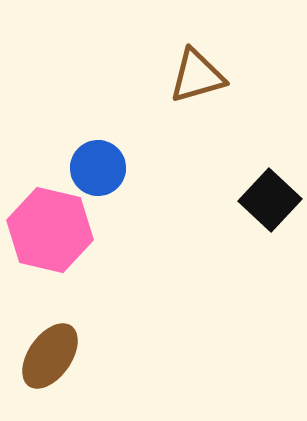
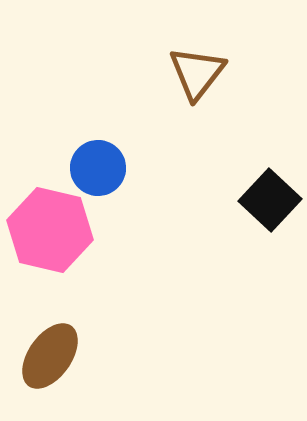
brown triangle: moved 3 px up; rotated 36 degrees counterclockwise
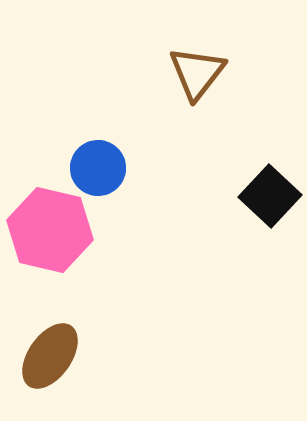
black square: moved 4 px up
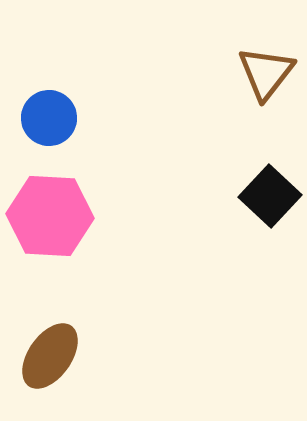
brown triangle: moved 69 px right
blue circle: moved 49 px left, 50 px up
pink hexagon: moved 14 px up; rotated 10 degrees counterclockwise
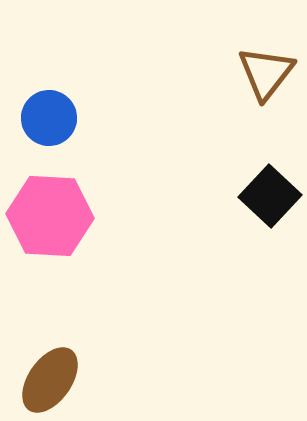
brown ellipse: moved 24 px down
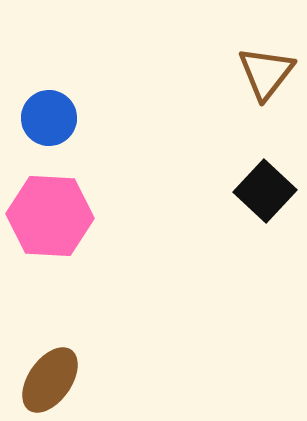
black square: moved 5 px left, 5 px up
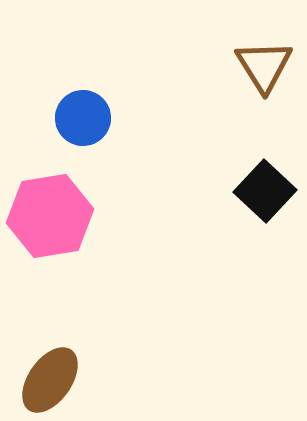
brown triangle: moved 2 px left, 7 px up; rotated 10 degrees counterclockwise
blue circle: moved 34 px right
pink hexagon: rotated 12 degrees counterclockwise
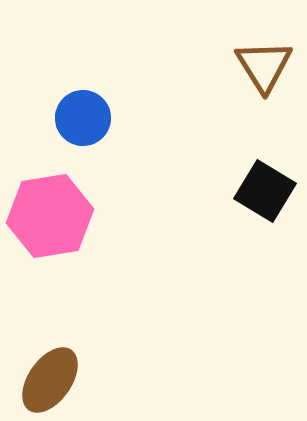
black square: rotated 12 degrees counterclockwise
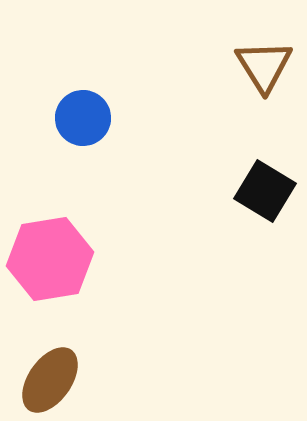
pink hexagon: moved 43 px down
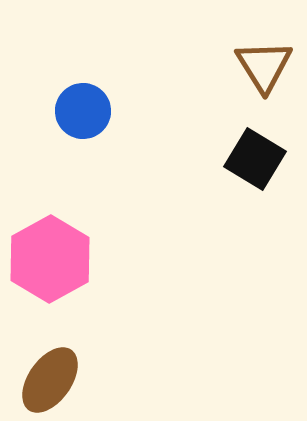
blue circle: moved 7 px up
black square: moved 10 px left, 32 px up
pink hexagon: rotated 20 degrees counterclockwise
